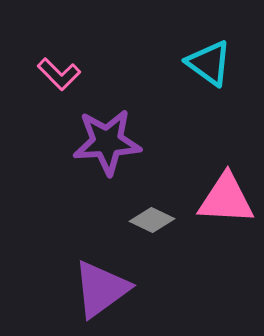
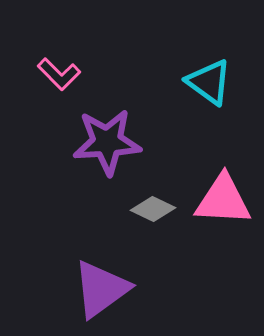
cyan triangle: moved 19 px down
pink triangle: moved 3 px left, 1 px down
gray diamond: moved 1 px right, 11 px up
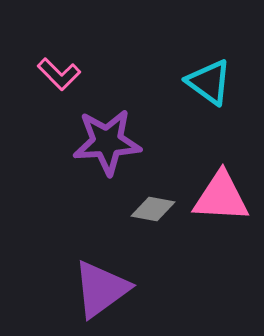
pink triangle: moved 2 px left, 3 px up
gray diamond: rotated 15 degrees counterclockwise
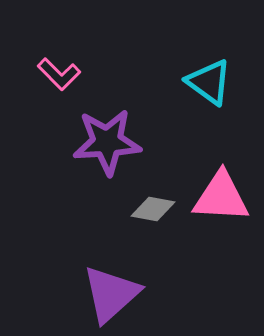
purple triangle: moved 10 px right, 5 px down; rotated 6 degrees counterclockwise
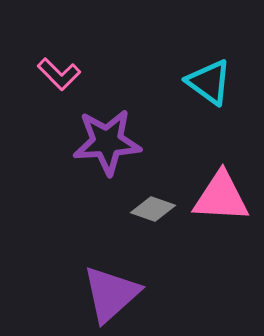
gray diamond: rotated 9 degrees clockwise
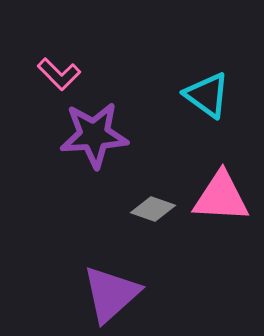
cyan triangle: moved 2 px left, 13 px down
purple star: moved 13 px left, 7 px up
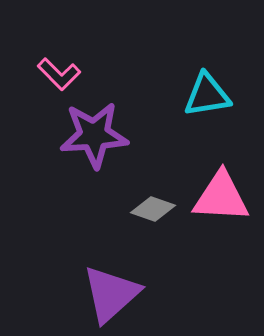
cyan triangle: rotated 45 degrees counterclockwise
